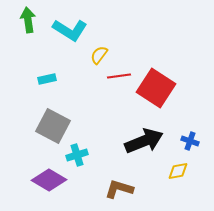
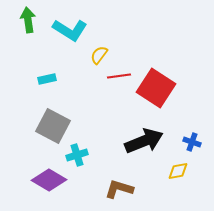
blue cross: moved 2 px right, 1 px down
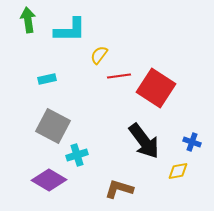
cyan L-shape: rotated 32 degrees counterclockwise
black arrow: rotated 75 degrees clockwise
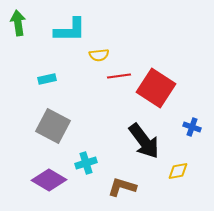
green arrow: moved 10 px left, 3 px down
yellow semicircle: rotated 132 degrees counterclockwise
blue cross: moved 15 px up
cyan cross: moved 9 px right, 8 px down
brown L-shape: moved 3 px right, 2 px up
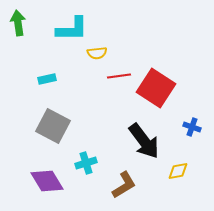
cyan L-shape: moved 2 px right, 1 px up
yellow semicircle: moved 2 px left, 2 px up
purple diamond: moved 2 px left, 1 px down; rotated 28 degrees clockwise
brown L-shape: moved 2 px right, 2 px up; rotated 132 degrees clockwise
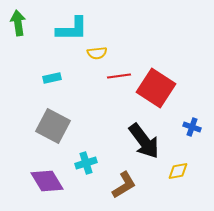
cyan rectangle: moved 5 px right, 1 px up
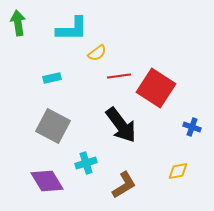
yellow semicircle: rotated 30 degrees counterclockwise
black arrow: moved 23 px left, 16 px up
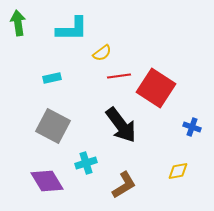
yellow semicircle: moved 5 px right
